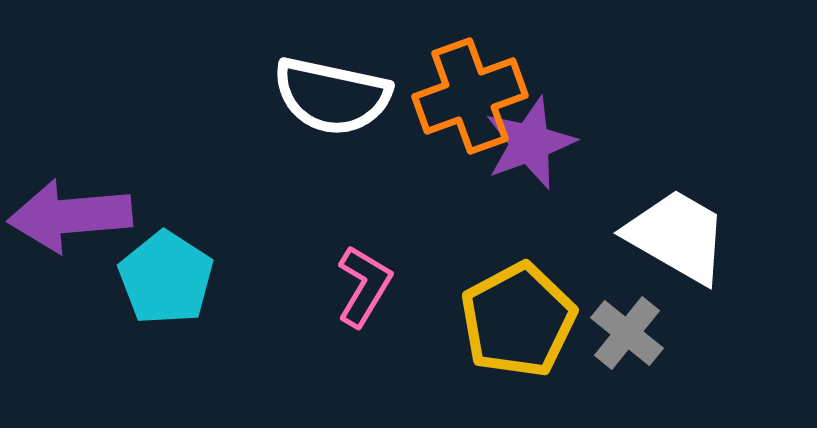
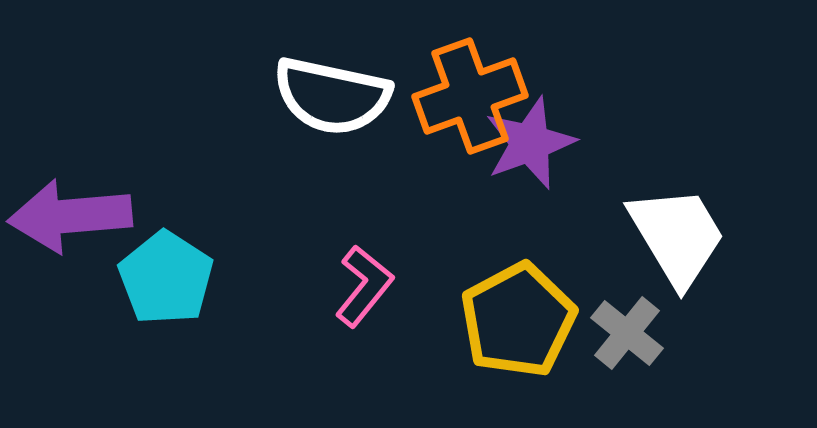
white trapezoid: rotated 29 degrees clockwise
pink L-shape: rotated 8 degrees clockwise
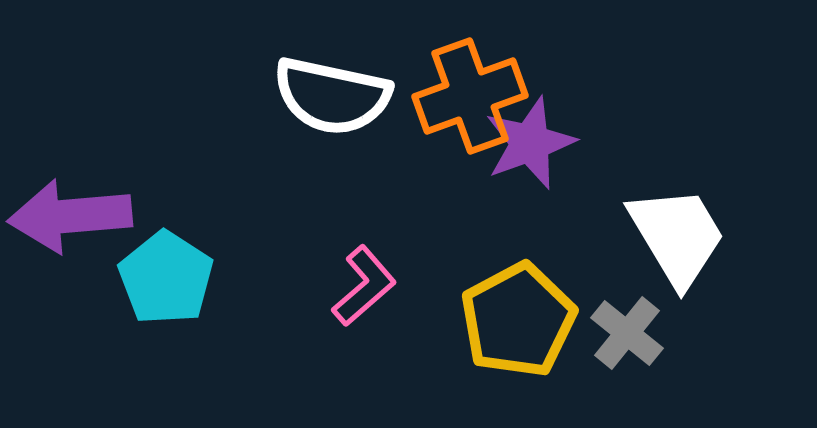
pink L-shape: rotated 10 degrees clockwise
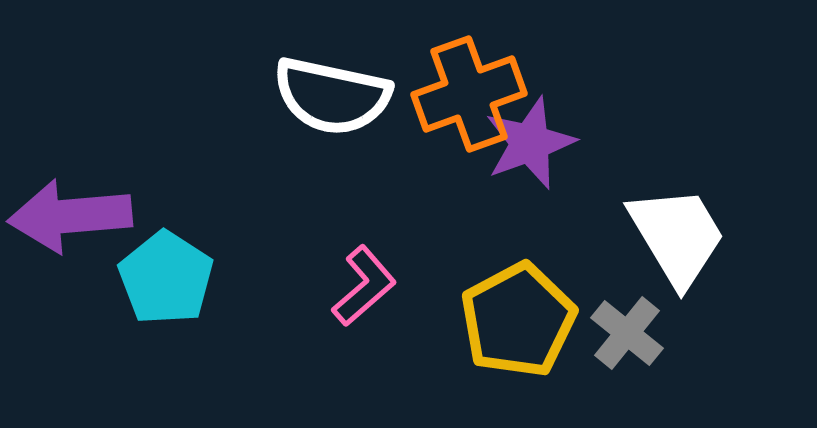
orange cross: moved 1 px left, 2 px up
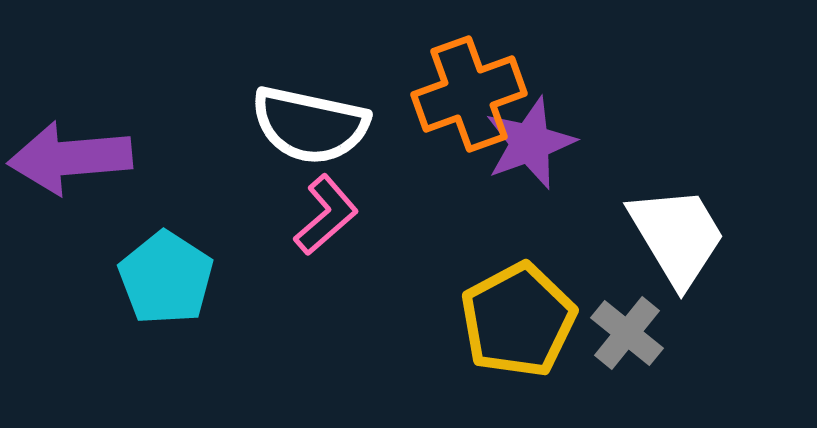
white semicircle: moved 22 px left, 29 px down
purple arrow: moved 58 px up
pink L-shape: moved 38 px left, 71 px up
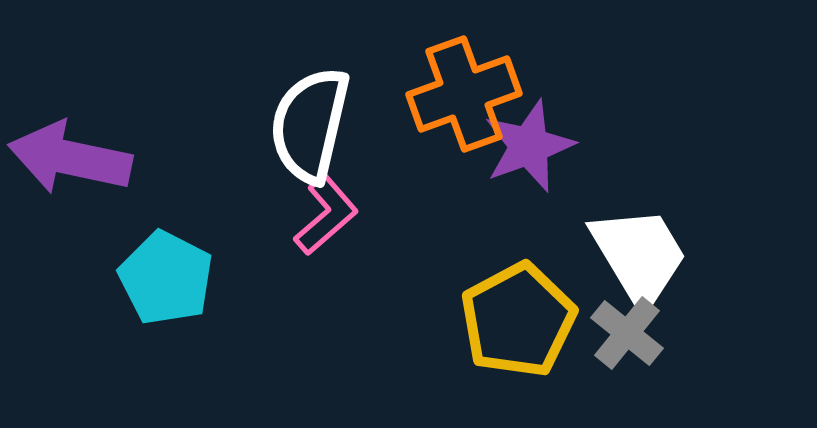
orange cross: moved 5 px left
white semicircle: rotated 91 degrees clockwise
purple star: moved 1 px left, 3 px down
purple arrow: rotated 17 degrees clockwise
white trapezoid: moved 38 px left, 20 px down
cyan pentagon: rotated 6 degrees counterclockwise
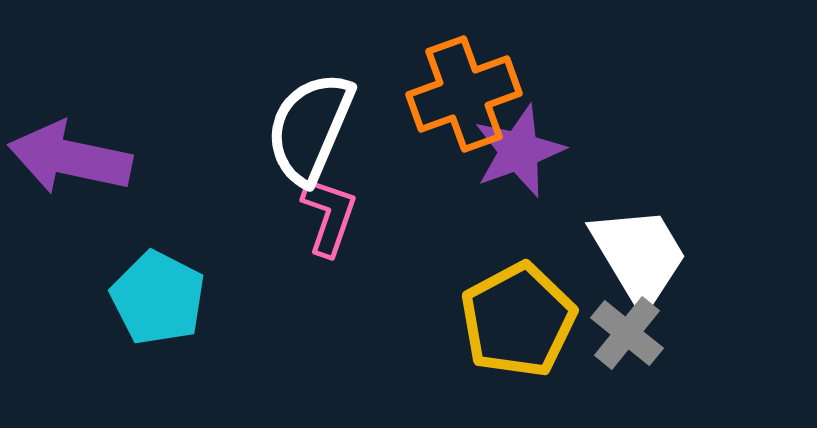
white semicircle: moved 3 px down; rotated 10 degrees clockwise
purple star: moved 10 px left, 5 px down
pink L-shape: moved 3 px right, 1 px down; rotated 30 degrees counterclockwise
cyan pentagon: moved 8 px left, 20 px down
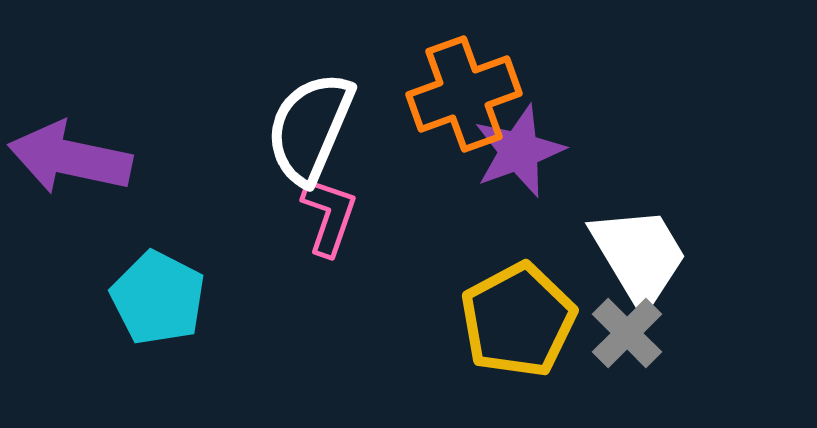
gray cross: rotated 6 degrees clockwise
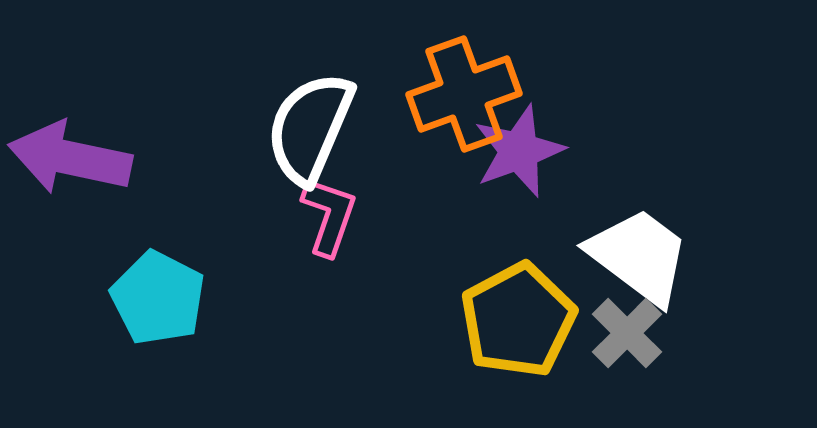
white trapezoid: rotated 22 degrees counterclockwise
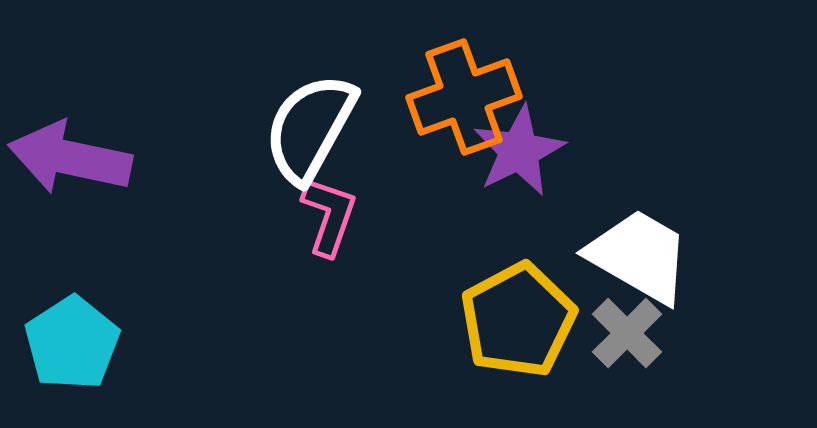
orange cross: moved 3 px down
white semicircle: rotated 6 degrees clockwise
purple star: rotated 6 degrees counterclockwise
white trapezoid: rotated 7 degrees counterclockwise
cyan pentagon: moved 86 px left, 45 px down; rotated 12 degrees clockwise
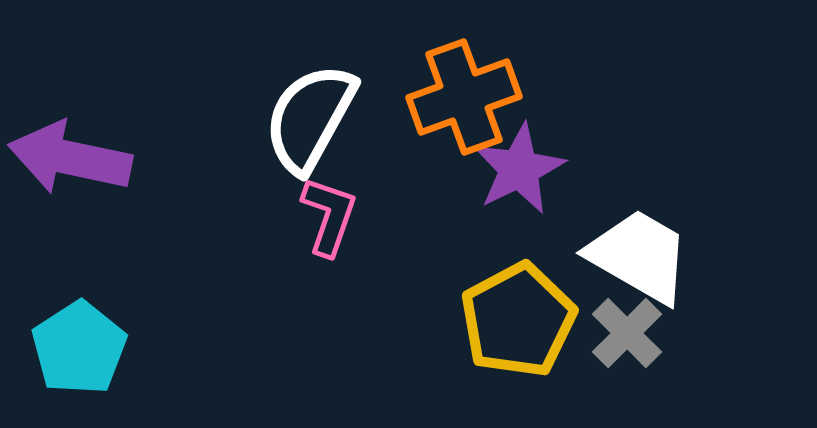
white semicircle: moved 10 px up
purple star: moved 18 px down
cyan pentagon: moved 7 px right, 5 px down
